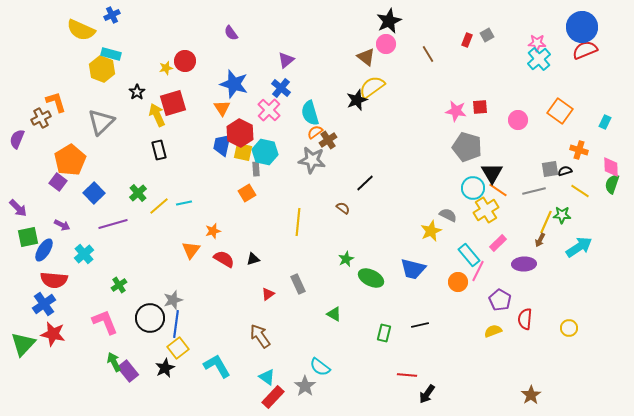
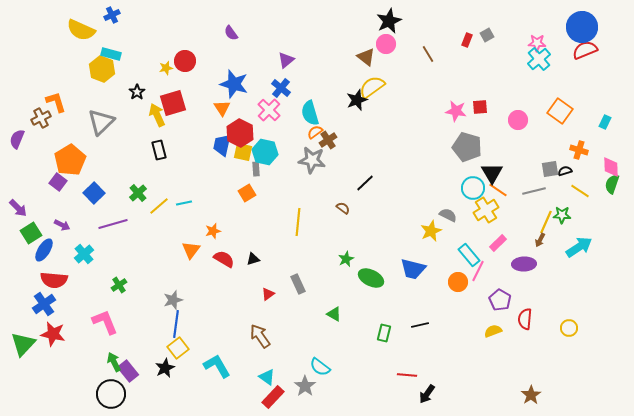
green square at (28, 237): moved 3 px right, 4 px up; rotated 20 degrees counterclockwise
black circle at (150, 318): moved 39 px left, 76 px down
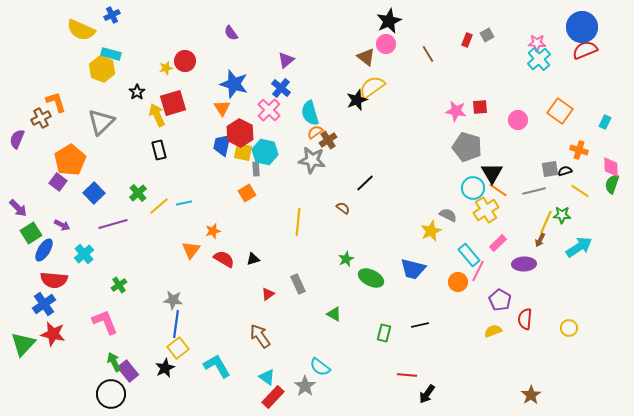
gray star at (173, 300): rotated 24 degrees clockwise
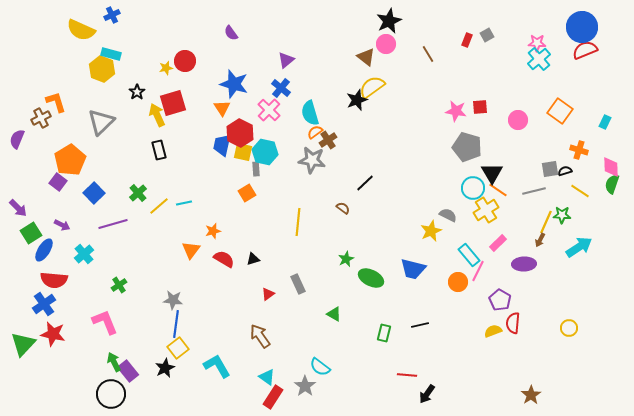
red semicircle at (525, 319): moved 12 px left, 4 px down
red rectangle at (273, 397): rotated 10 degrees counterclockwise
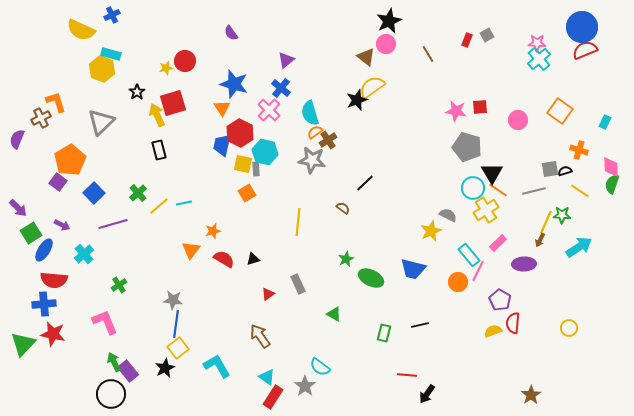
yellow square at (243, 152): moved 12 px down
blue cross at (44, 304): rotated 30 degrees clockwise
